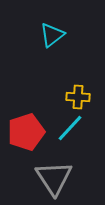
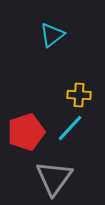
yellow cross: moved 1 px right, 2 px up
gray triangle: rotated 9 degrees clockwise
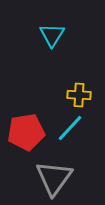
cyan triangle: rotated 20 degrees counterclockwise
red pentagon: rotated 9 degrees clockwise
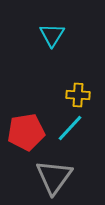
yellow cross: moved 1 px left
gray triangle: moved 1 px up
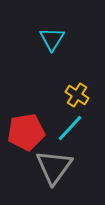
cyan triangle: moved 4 px down
yellow cross: moved 1 px left; rotated 30 degrees clockwise
gray triangle: moved 10 px up
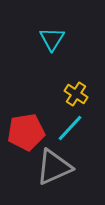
yellow cross: moved 1 px left, 1 px up
gray triangle: rotated 30 degrees clockwise
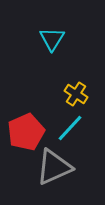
red pentagon: rotated 15 degrees counterclockwise
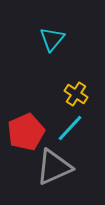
cyan triangle: rotated 8 degrees clockwise
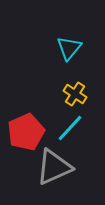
cyan triangle: moved 17 px right, 9 px down
yellow cross: moved 1 px left
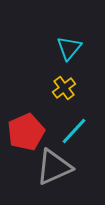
yellow cross: moved 11 px left, 6 px up; rotated 20 degrees clockwise
cyan line: moved 4 px right, 3 px down
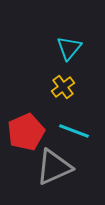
yellow cross: moved 1 px left, 1 px up
cyan line: rotated 68 degrees clockwise
